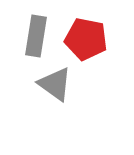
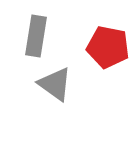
red pentagon: moved 22 px right, 8 px down
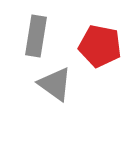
red pentagon: moved 8 px left, 1 px up
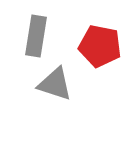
gray triangle: rotated 18 degrees counterclockwise
